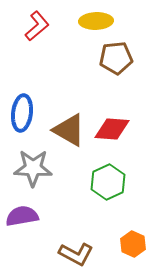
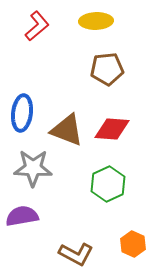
brown pentagon: moved 9 px left, 11 px down
brown triangle: moved 2 px left; rotated 9 degrees counterclockwise
green hexagon: moved 2 px down
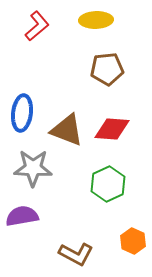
yellow ellipse: moved 1 px up
orange hexagon: moved 3 px up
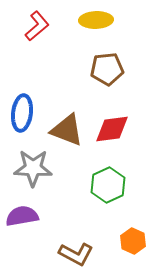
red diamond: rotated 12 degrees counterclockwise
green hexagon: moved 1 px down
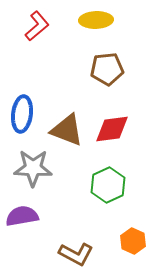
blue ellipse: moved 1 px down
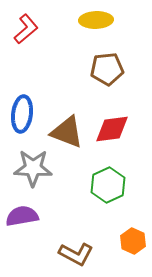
red L-shape: moved 11 px left, 3 px down
brown triangle: moved 2 px down
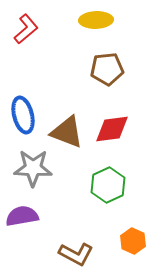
blue ellipse: moved 1 px right, 1 px down; rotated 21 degrees counterclockwise
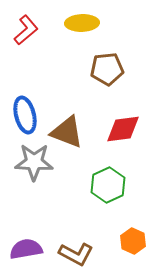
yellow ellipse: moved 14 px left, 3 px down
red L-shape: moved 1 px down
blue ellipse: moved 2 px right
red diamond: moved 11 px right
gray star: moved 1 px right, 6 px up
purple semicircle: moved 4 px right, 33 px down
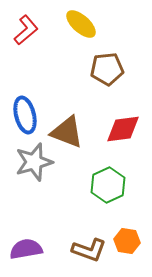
yellow ellipse: moved 1 px left, 1 px down; rotated 44 degrees clockwise
gray star: rotated 18 degrees counterclockwise
orange hexagon: moved 6 px left; rotated 15 degrees counterclockwise
brown L-shape: moved 13 px right, 4 px up; rotated 8 degrees counterclockwise
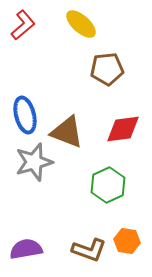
red L-shape: moved 3 px left, 5 px up
